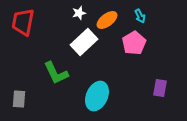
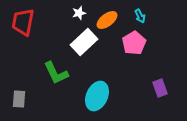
purple rectangle: rotated 30 degrees counterclockwise
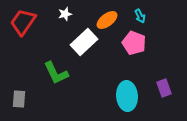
white star: moved 14 px left, 1 px down
red trapezoid: rotated 24 degrees clockwise
pink pentagon: rotated 20 degrees counterclockwise
purple rectangle: moved 4 px right
cyan ellipse: moved 30 px right; rotated 28 degrees counterclockwise
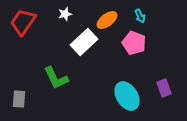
green L-shape: moved 5 px down
cyan ellipse: rotated 28 degrees counterclockwise
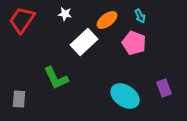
white star: rotated 24 degrees clockwise
red trapezoid: moved 1 px left, 2 px up
cyan ellipse: moved 2 px left; rotated 24 degrees counterclockwise
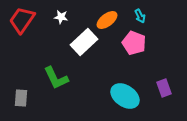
white star: moved 4 px left, 3 px down
gray rectangle: moved 2 px right, 1 px up
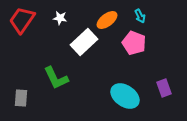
white star: moved 1 px left, 1 px down
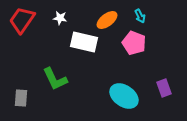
white rectangle: rotated 56 degrees clockwise
green L-shape: moved 1 px left, 1 px down
cyan ellipse: moved 1 px left
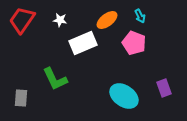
white star: moved 2 px down
white rectangle: moved 1 px left, 1 px down; rotated 36 degrees counterclockwise
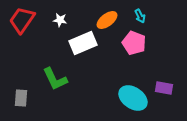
purple rectangle: rotated 60 degrees counterclockwise
cyan ellipse: moved 9 px right, 2 px down
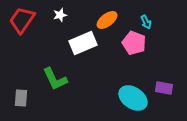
cyan arrow: moved 6 px right, 6 px down
white star: moved 5 px up; rotated 24 degrees counterclockwise
